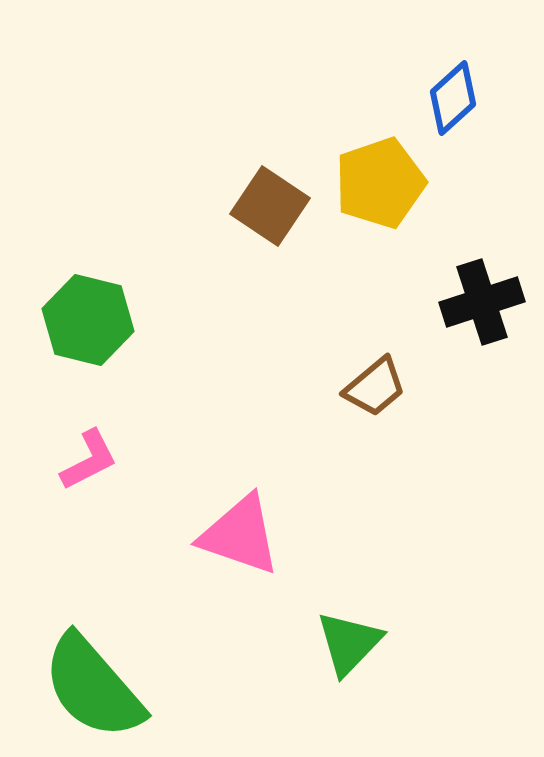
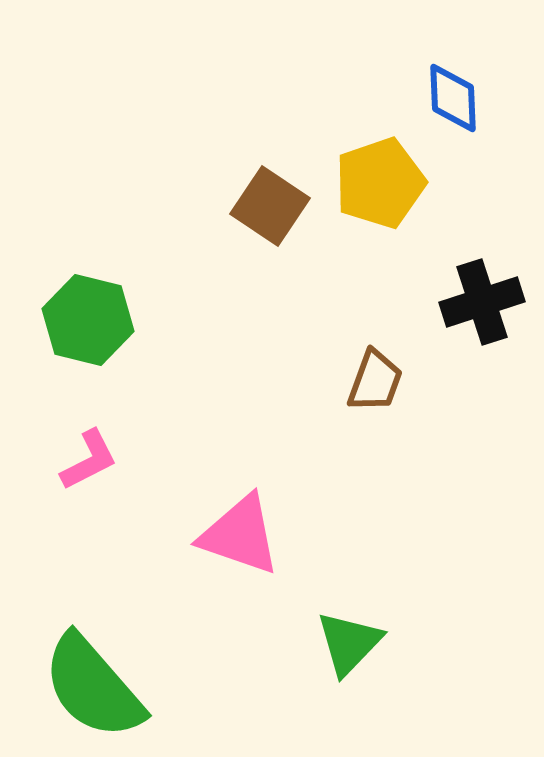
blue diamond: rotated 50 degrees counterclockwise
brown trapezoid: moved 6 px up; rotated 30 degrees counterclockwise
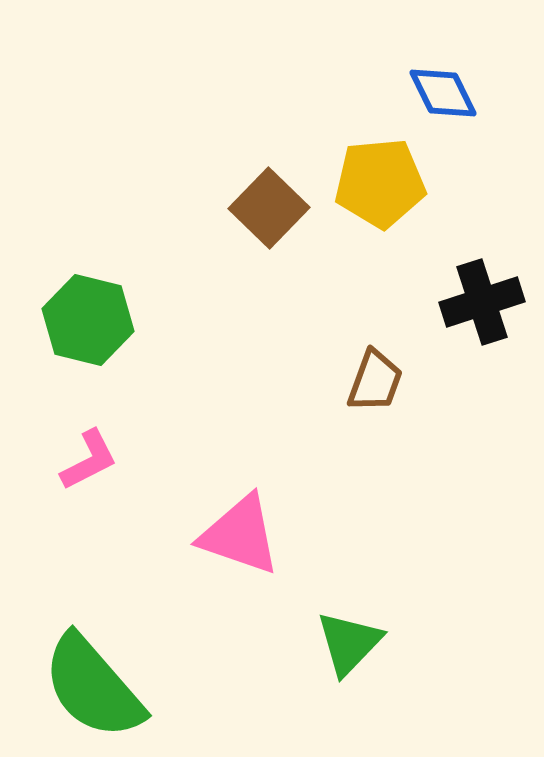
blue diamond: moved 10 px left, 5 px up; rotated 24 degrees counterclockwise
yellow pentagon: rotated 14 degrees clockwise
brown square: moved 1 px left, 2 px down; rotated 10 degrees clockwise
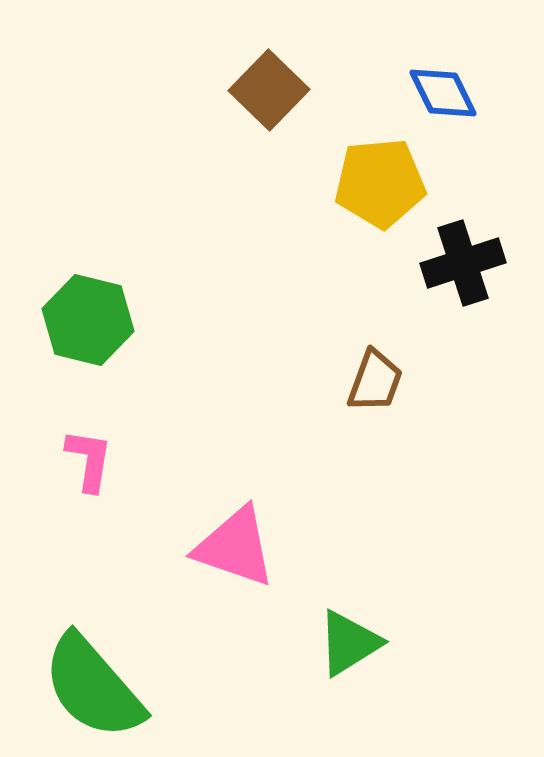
brown square: moved 118 px up
black cross: moved 19 px left, 39 px up
pink L-shape: rotated 54 degrees counterclockwise
pink triangle: moved 5 px left, 12 px down
green triangle: rotated 14 degrees clockwise
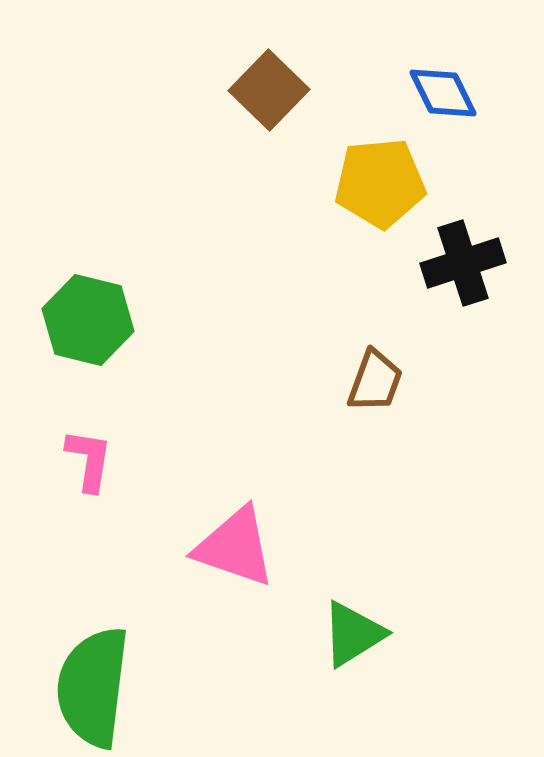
green triangle: moved 4 px right, 9 px up
green semicircle: rotated 48 degrees clockwise
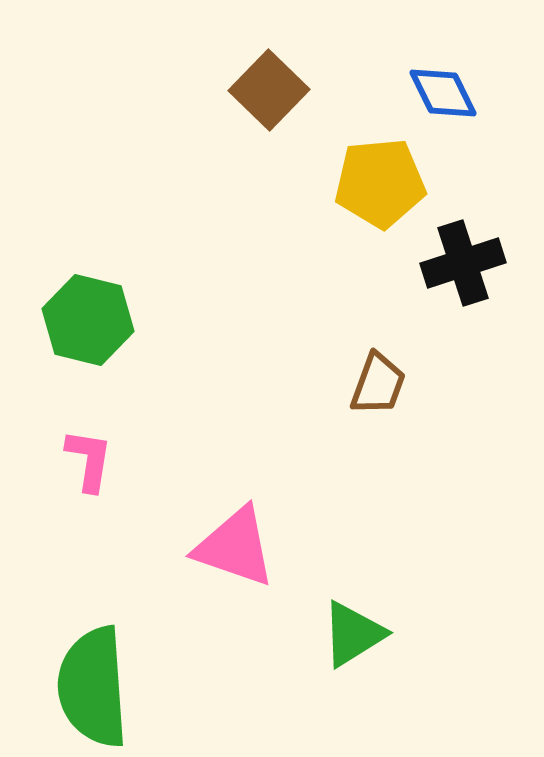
brown trapezoid: moved 3 px right, 3 px down
green semicircle: rotated 11 degrees counterclockwise
